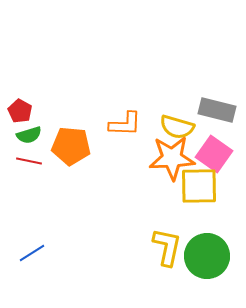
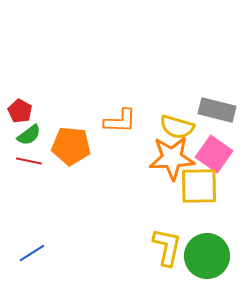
orange L-shape: moved 5 px left, 3 px up
green semicircle: rotated 20 degrees counterclockwise
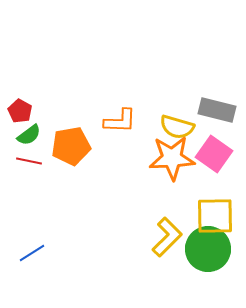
orange pentagon: rotated 15 degrees counterclockwise
yellow square: moved 16 px right, 30 px down
yellow L-shape: moved 10 px up; rotated 33 degrees clockwise
green circle: moved 1 px right, 7 px up
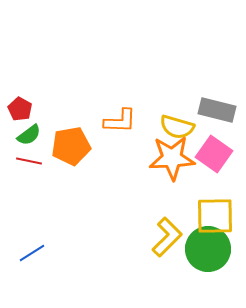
red pentagon: moved 2 px up
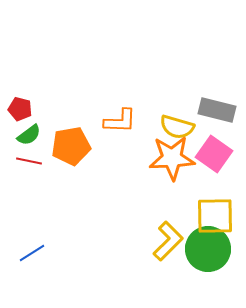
red pentagon: rotated 15 degrees counterclockwise
yellow L-shape: moved 1 px right, 4 px down
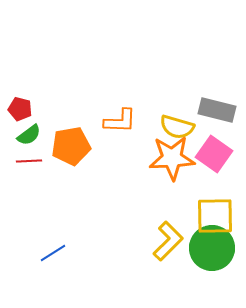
red line: rotated 15 degrees counterclockwise
green circle: moved 4 px right, 1 px up
blue line: moved 21 px right
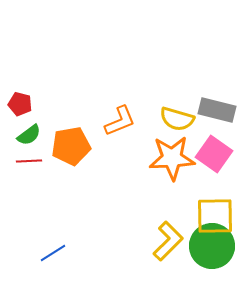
red pentagon: moved 5 px up
orange L-shape: rotated 24 degrees counterclockwise
yellow semicircle: moved 8 px up
green circle: moved 2 px up
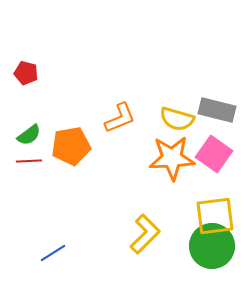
red pentagon: moved 6 px right, 31 px up
orange L-shape: moved 3 px up
yellow square: rotated 6 degrees counterclockwise
yellow L-shape: moved 23 px left, 7 px up
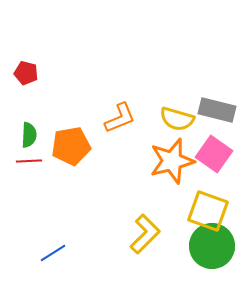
green semicircle: rotated 50 degrees counterclockwise
orange star: moved 3 px down; rotated 12 degrees counterclockwise
yellow square: moved 7 px left, 5 px up; rotated 27 degrees clockwise
